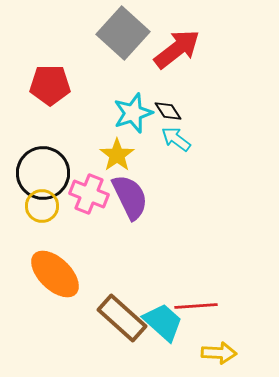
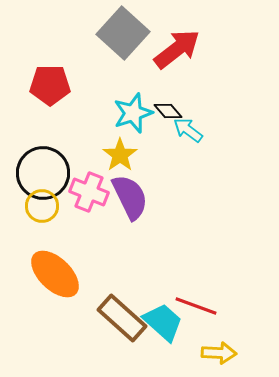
black diamond: rotated 8 degrees counterclockwise
cyan arrow: moved 12 px right, 9 px up
yellow star: moved 3 px right
pink cross: moved 2 px up
red line: rotated 24 degrees clockwise
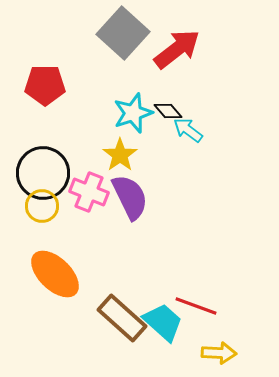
red pentagon: moved 5 px left
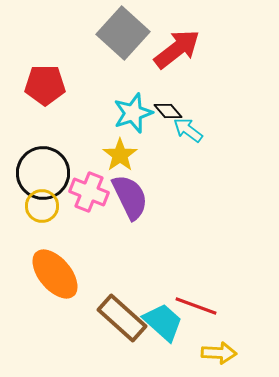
orange ellipse: rotated 6 degrees clockwise
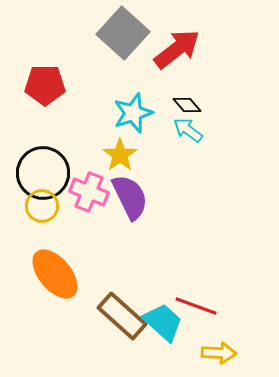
black diamond: moved 19 px right, 6 px up
brown rectangle: moved 2 px up
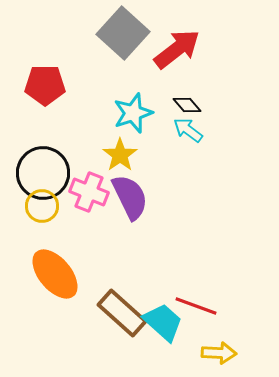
brown rectangle: moved 3 px up
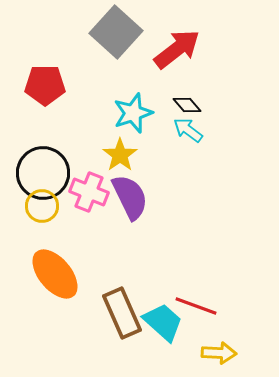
gray square: moved 7 px left, 1 px up
brown rectangle: rotated 24 degrees clockwise
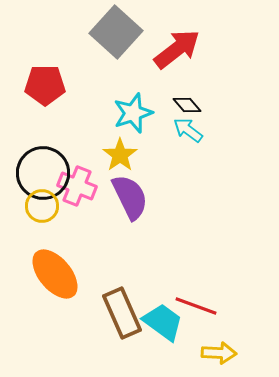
pink cross: moved 12 px left, 6 px up
cyan trapezoid: rotated 6 degrees counterclockwise
